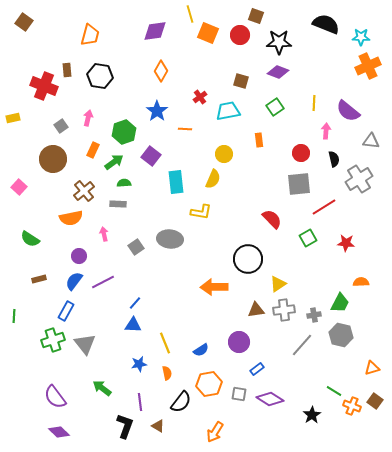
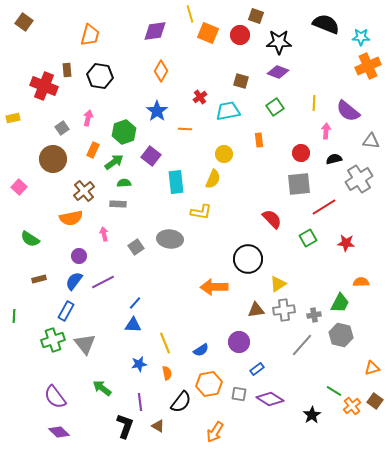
gray square at (61, 126): moved 1 px right, 2 px down
black semicircle at (334, 159): rotated 91 degrees counterclockwise
orange cross at (352, 406): rotated 30 degrees clockwise
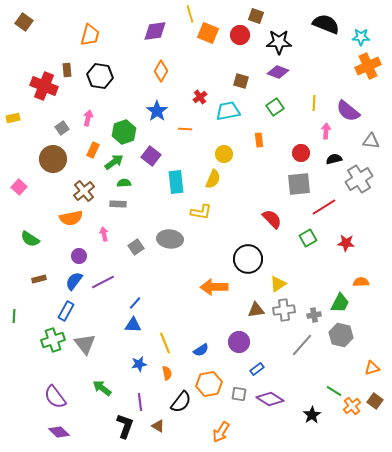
orange arrow at (215, 432): moved 6 px right
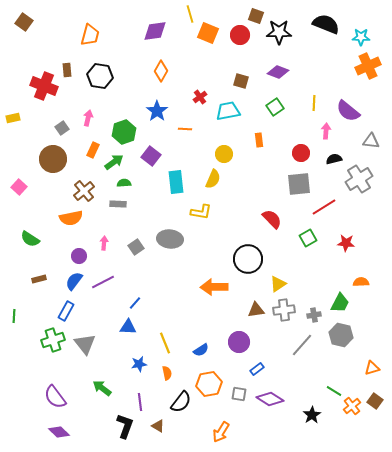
black star at (279, 42): moved 10 px up
pink arrow at (104, 234): moved 9 px down; rotated 16 degrees clockwise
blue triangle at (133, 325): moved 5 px left, 2 px down
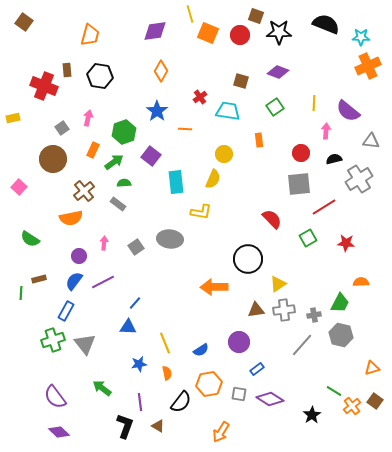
cyan trapezoid at (228, 111): rotated 20 degrees clockwise
gray rectangle at (118, 204): rotated 35 degrees clockwise
green line at (14, 316): moved 7 px right, 23 px up
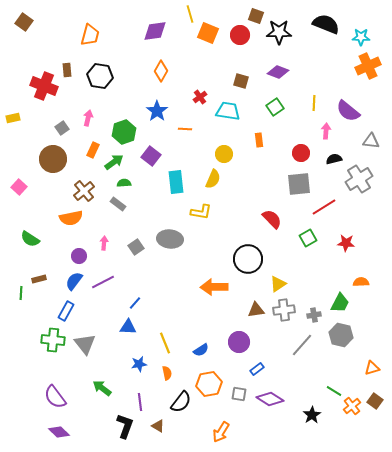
green cross at (53, 340): rotated 25 degrees clockwise
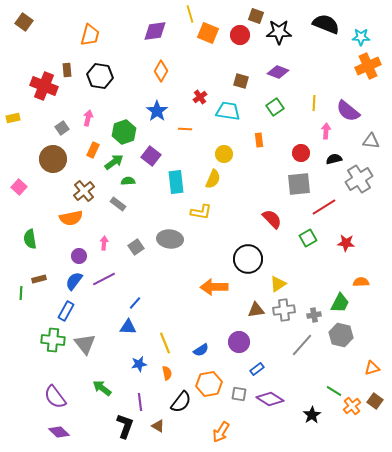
green semicircle at (124, 183): moved 4 px right, 2 px up
green semicircle at (30, 239): rotated 48 degrees clockwise
purple line at (103, 282): moved 1 px right, 3 px up
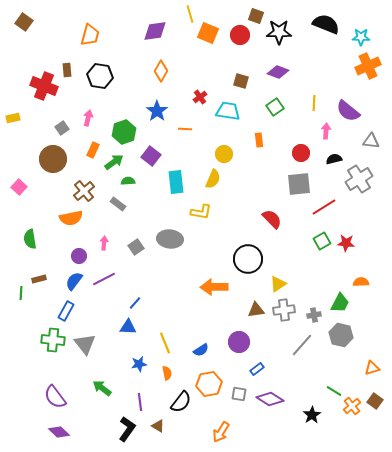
green square at (308, 238): moved 14 px right, 3 px down
black L-shape at (125, 426): moved 2 px right, 3 px down; rotated 15 degrees clockwise
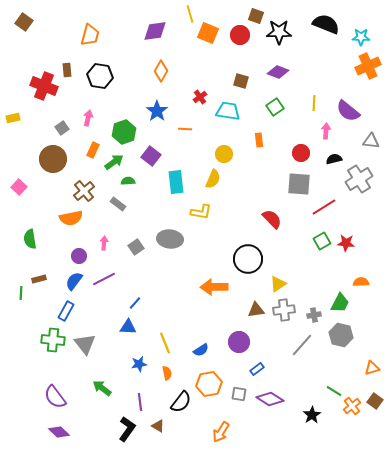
gray square at (299, 184): rotated 10 degrees clockwise
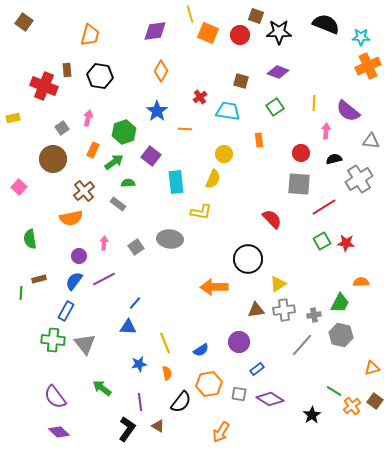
green semicircle at (128, 181): moved 2 px down
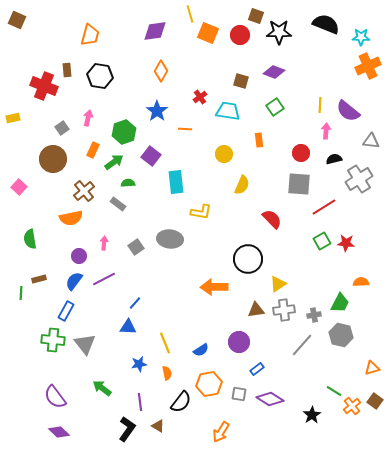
brown square at (24, 22): moved 7 px left, 2 px up; rotated 12 degrees counterclockwise
purple diamond at (278, 72): moved 4 px left
yellow line at (314, 103): moved 6 px right, 2 px down
yellow semicircle at (213, 179): moved 29 px right, 6 px down
